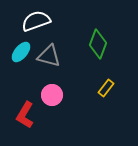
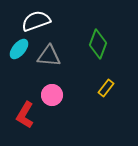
cyan ellipse: moved 2 px left, 3 px up
gray triangle: rotated 10 degrees counterclockwise
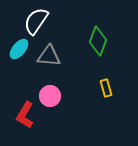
white semicircle: rotated 36 degrees counterclockwise
green diamond: moved 3 px up
yellow rectangle: rotated 54 degrees counterclockwise
pink circle: moved 2 px left, 1 px down
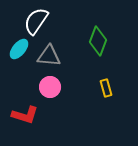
pink circle: moved 9 px up
red L-shape: rotated 104 degrees counterclockwise
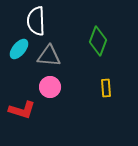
white semicircle: rotated 36 degrees counterclockwise
yellow rectangle: rotated 12 degrees clockwise
red L-shape: moved 3 px left, 5 px up
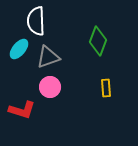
gray triangle: moved 1 px left, 1 px down; rotated 25 degrees counterclockwise
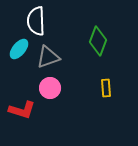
pink circle: moved 1 px down
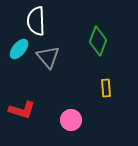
gray triangle: rotated 50 degrees counterclockwise
pink circle: moved 21 px right, 32 px down
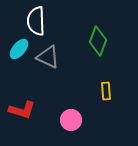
gray triangle: rotated 25 degrees counterclockwise
yellow rectangle: moved 3 px down
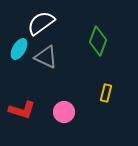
white semicircle: moved 5 px right, 2 px down; rotated 56 degrees clockwise
cyan ellipse: rotated 10 degrees counterclockwise
gray triangle: moved 2 px left
yellow rectangle: moved 2 px down; rotated 18 degrees clockwise
pink circle: moved 7 px left, 8 px up
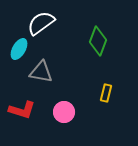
gray triangle: moved 5 px left, 15 px down; rotated 15 degrees counterclockwise
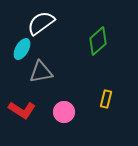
green diamond: rotated 28 degrees clockwise
cyan ellipse: moved 3 px right
gray triangle: rotated 20 degrees counterclockwise
yellow rectangle: moved 6 px down
red L-shape: rotated 16 degrees clockwise
